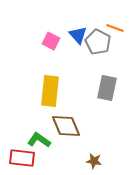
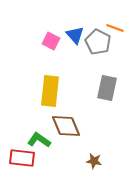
blue triangle: moved 3 px left
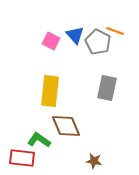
orange line: moved 3 px down
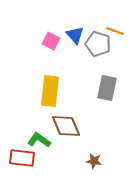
gray pentagon: moved 2 px down; rotated 10 degrees counterclockwise
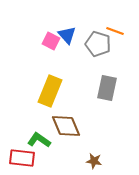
blue triangle: moved 8 px left
yellow rectangle: rotated 16 degrees clockwise
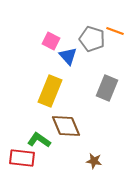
blue triangle: moved 1 px right, 21 px down
gray pentagon: moved 6 px left, 5 px up
gray rectangle: rotated 10 degrees clockwise
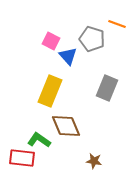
orange line: moved 2 px right, 7 px up
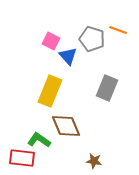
orange line: moved 1 px right, 6 px down
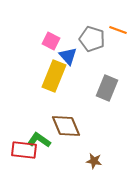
yellow rectangle: moved 4 px right, 15 px up
red rectangle: moved 2 px right, 8 px up
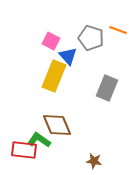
gray pentagon: moved 1 px left, 1 px up
brown diamond: moved 9 px left, 1 px up
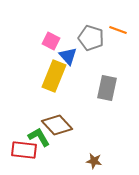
gray rectangle: rotated 10 degrees counterclockwise
brown diamond: rotated 20 degrees counterclockwise
green L-shape: moved 3 px up; rotated 25 degrees clockwise
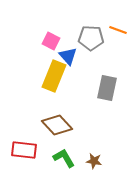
gray pentagon: rotated 15 degrees counterclockwise
green L-shape: moved 25 px right, 21 px down
